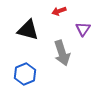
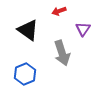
black triangle: rotated 20 degrees clockwise
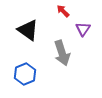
red arrow: moved 4 px right; rotated 64 degrees clockwise
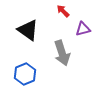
purple triangle: rotated 42 degrees clockwise
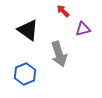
gray arrow: moved 3 px left, 1 px down
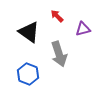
red arrow: moved 6 px left, 5 px down
black triangle: moved 1 px right, 2 px down
blue hexagon: moved 3 px right; rotated 15 degrees counterclockwise
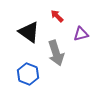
purple triangle: moved 2 px left, 5 px down
gray arrow: moved 3 px left, 1 px up
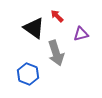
black triangle: moved 5 px right, 4 px up
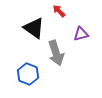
red arrow: moved 2 px right, 5 px up
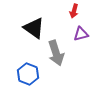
red arrow: moved 15 px right; rotated 120 degrees counterclockwise
